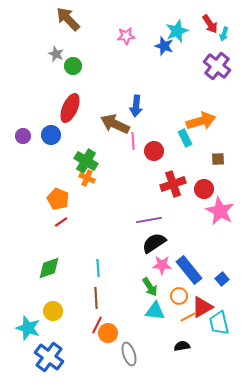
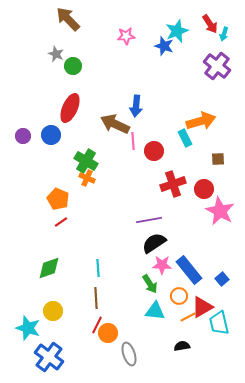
green arrow at (150, 287): moved 3 px up
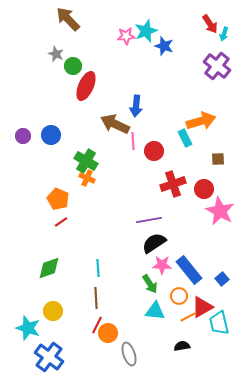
cyan star at (177, 31): moved 31 px left
red ellipse at (70, 108): moved 16 px right, 22 px up
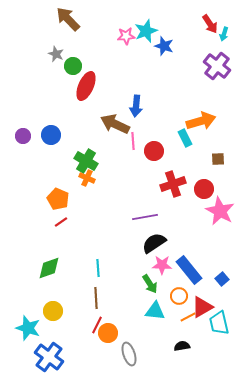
purple line at (149, 220): moved 4 px left, 3 px up
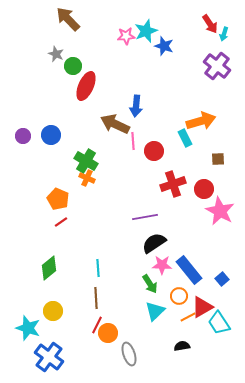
green diamond at (49, 268): rotated 20 degrees counterclockwise
cyan triangle at (155, 311): rotated 50 degrees counterclockwise
cyan trapezoid at (219, 323): rotated 20 degrees counterclockwise
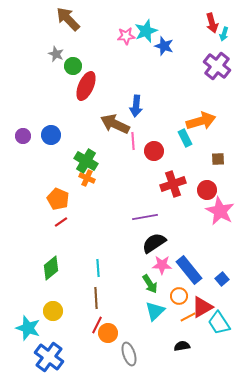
red arrow at (210, 24): moved 2 px right, 1 px up; rotated 18 degrees clockwise
red circle at (204, 189): moved 3 px right, 1 px down
green diamond at (49, 268): moved 2 px right
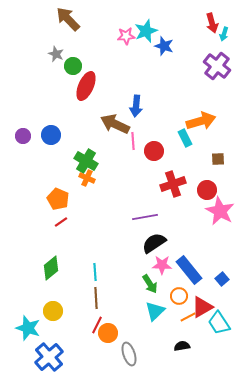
cyan line at (98, 268): moved 3 px left, 4 px down
blue cross at (49, 357): rotated 12 degrees clockwise
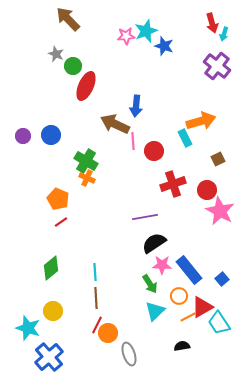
brown square at (218, 159): rotated 24 degrees counterclockwise
